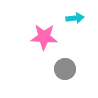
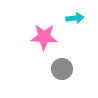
gray circle: moved 3 px left
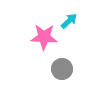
cyan arrow: moved 6 px left, 3 px down; rotated 36 degrees counterclockwise
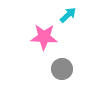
cyan arrow: moved 1 px left, 6 px up
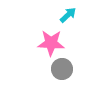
pink star: moved 7 px right, 6 px down
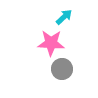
cyan arrow: moved 4 px left, 2 px down
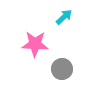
pink star: moved 16 px left, 1 px down
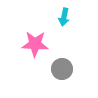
cyan arrow: rotated 144 degrees clockwise
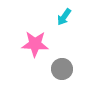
cyan arrow: rotated 24 degrees clockwise
